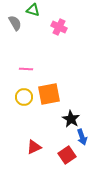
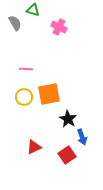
black star: moved 3 px left
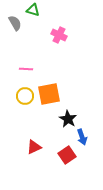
pink cross: moved 8 px down
yellow circle: moved 1 px right, 1 px up
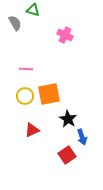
pink cross: moved 6 px right
red triangle: moved 2 px left, 17 px up
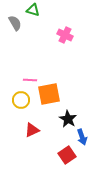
pink line: moved 4 px right, 11 px down
yellow circle: moved 4 px left, 4 px down
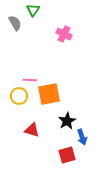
green triangle: rotated 48 degrees clockwise
pink cross: moved 1 px left, 1 px up
yellow circle: moved 2 px left, 4 px up
black star: moved 1 px left, 2 px down; rotated 12 degrees clockwise
red triangle: rotated 42 degrees clockwise
red square: rotated 18 degrees clockwise
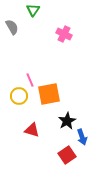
gray semicircle: moved 3 px left, 4 px down
pink line: rotated 64 degrees clockwise
red square: rotated 18 degrees counterclockwise
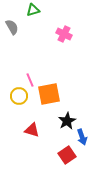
green triangle: rotated 40 degrees clockwise
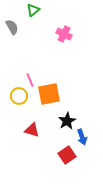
green triangle: rotated 24 degrees counterclockwise
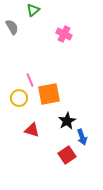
yellow circle: moved 2 px down
